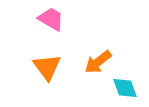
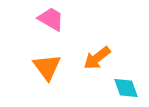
orange arrow: moved 1 px left, 4 px up
cyan diamond: moved 1 px right
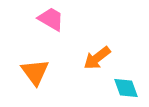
orange triangle: moved 12 px left, 5 px down
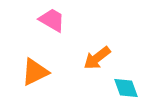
pink trapezoid: moved 1 px right, 1 px down
orange triangle: rotated 40 degrees clockwise
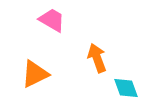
orange arrow: rotated 108 degrees clockwise
orange triangle: moved 2 px down
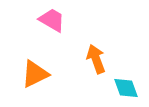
orange arrow: moved 1 px left, 1 px down
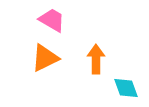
orange arrow: rotated 20 degrees clockwise
orange triangle: moved 10 px right, 16 px up
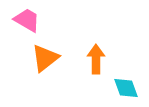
pink trapezoid: moved 25 px left
orange triangle: rotated 12 degrees counterclockwise
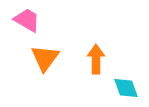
orange triangle: rotated 16 degrees counterclockwise
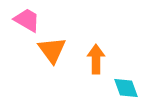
orange triangle: moved 7 px right, 8 px up; rotated 12 degrees counterclockwise
